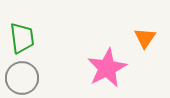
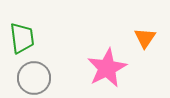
gray circle: moved 12 px right
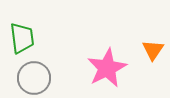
orange triangle: moved 8 px right, 12 px down
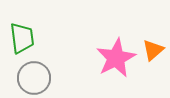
orange triangle: rotated 15 degrees clockwise
pink star: moved 9 px right, 10 px up
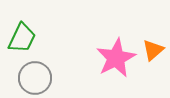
green trapezoid: rotated 32 degrees clockwise
gray circle: moved 1 px right
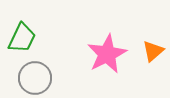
orange triangle: moved 1 px down
pink star: moved 9 px left, 4 px up
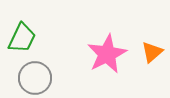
orange triangle: moved 1 px left, 1 px down
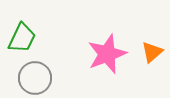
pink star: rotated 6 degrees clockwise
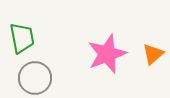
green trapezoid: rotated 36 degrees counterclockwise
orange triangle: moved 1 px right, 2 px down
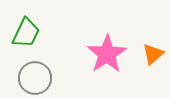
green trapezoid: moved 4 px right, 5 px up; rotated 36 degrees clockwise
pink star: rotated 12 degrees counterclockwise
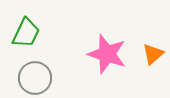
pink star: rotated 21 degrees counterclockwise
